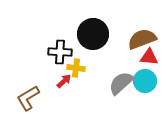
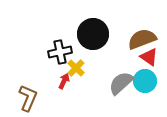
black cross: rotated 15 degrees counterclockwise
red triangle: rotated 30 degrees clockwise
yellow cross: rotated 36 degrees clockwise
red arrow: rotated 21 degrees counterclockwise
brown L-shape: rotated 144 degrees clockwise
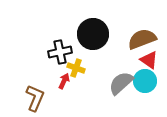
red triangle: moved 3 px down
yellow cross: rotated 24 degrees counterclockwise
brown L-shape: moved 7 px right
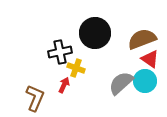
black circle: moved 2 px right, 1 px up
red triangle: moved 1 px right, 1 px up
red arrow: moved 4 px down
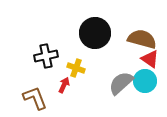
brown semicircle: rotated 36 degrees clockwise
black cross: moved 14 px left, 4 px down
brown L-shape: rotated 44 degrees counterclockwise
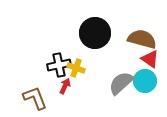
black cross: moved 13 px right, 9 px down
red arrow: moved 1 px right, 1 px down
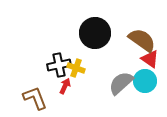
brown semicircle: moved 1 px down; rotated 20 degrees clockwise
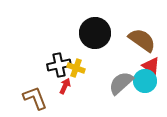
red triangle: moved 1 px right, 7 px down
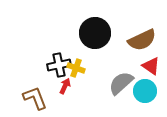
brown semicircle: rotated 120 degrees clockwise
cyan circle: moved 10 px down
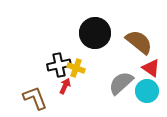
brown semicircle: moved 3 px left, 2 px down; rotated 116 degrees counterclockwise
red triangle: moved 2 px down
cyan circle: moved 2 px right
